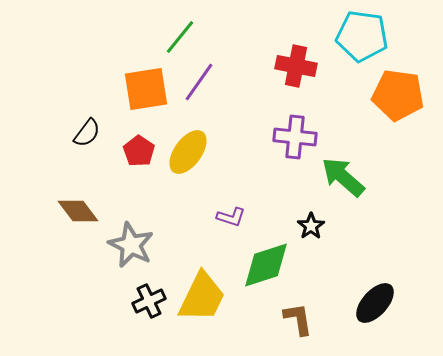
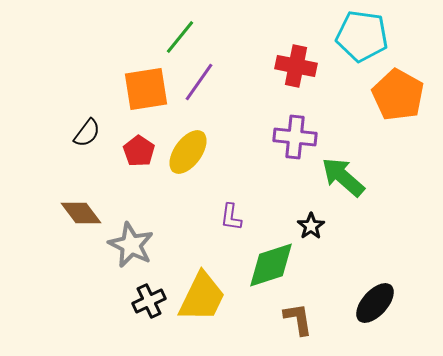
orange pentagon: rotated 21 degrees clockwise
brown diamond: moved 3 px right, 2 px down
purple L-shape: rotated 80 degrees clockwise
green diamond: moved 5 px right
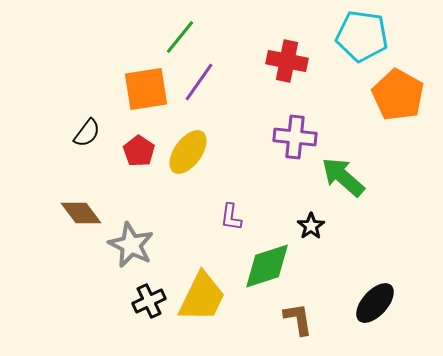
red cross: moved 9 px left, 5 px up
green diamond: moved 4 px left, 1 px down
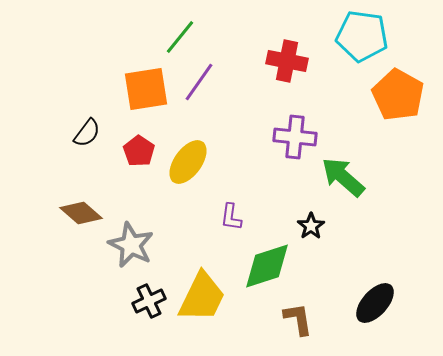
yellow ellipse: moved 10 px down
brown diamond: rotated 12 degrees counterclockwise
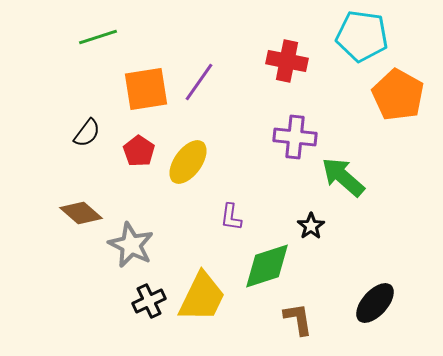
green line: moved 82 px left; rotated 33 degrees clockwise
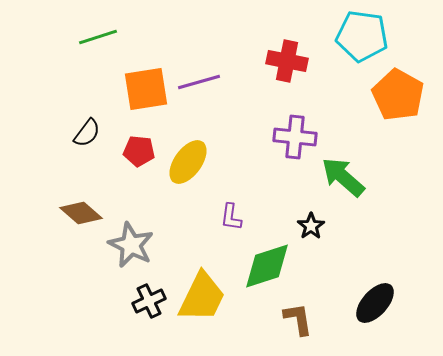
purple line: rotated 39 degrees clockwise
red pentagon: rotated 28 degrees counterclockwise
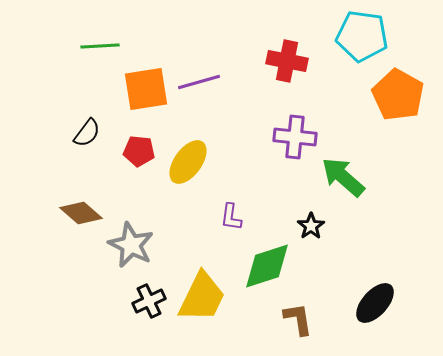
green line: moved 2 px right, 9 px down; rotated 15 degrees clockwise
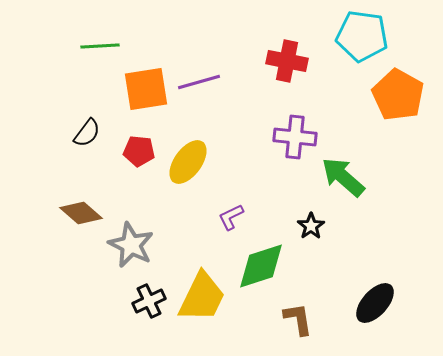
purple L-shape: rotated 56 degrees clockwise
green diamond: moved 6 px left
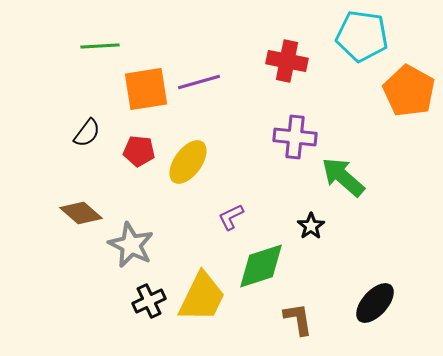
orange pentagon: moved 11 px right, 4 px up
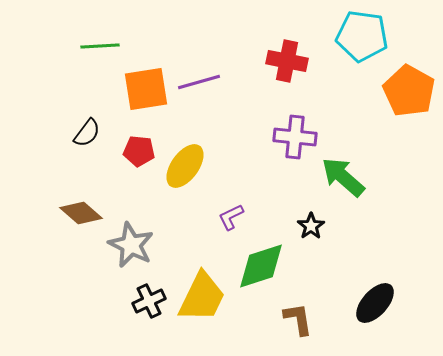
yellow ellipse: moved 3 px left, 4 px down
